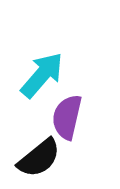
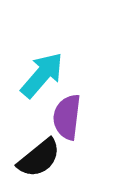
purple semicircle: rotated 6 degrees counterclockwise
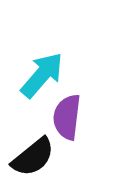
black semicircle: moved 6 px left, 1 px up
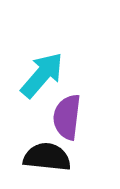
black semicircle: moved 14 px right; rotated 135 degrees counterclockwise
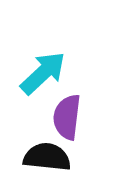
cyan arrow: moved 1 px right, 2 px up; rotated 6 degrees clockwise
